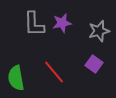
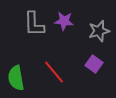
purple star: moved 2 px right, 2 px up; rotated 18 degrees clockwise
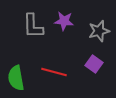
gray L-shape: moved 1 px left, 2 px down
red line: rotated 35 degrees counterclockwise
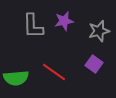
purple star: rotated 18 degrees counterclockwise
red line: rotated 20 degrees clockwise
green semicircle: rotated 85 degrees counterclockwise
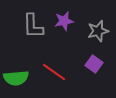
gray star: moved 1 px left
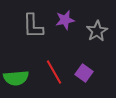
purple star: moved 1 px right, 1 px up
gray star: moved 1 px left; rotated 15 degrees counterclockwise
purple square: moved 10 px left, 9 px down
red line: rotated 25 degrees clockwise
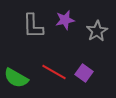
red line: rotated 30 degrees counterclockwise
green semicircle: rotated 35 degrees clockwise
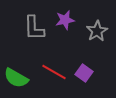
gray L-shape: moved 1 px right, 2 px down
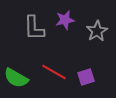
purple square: moved 2 px right, 4 px down; rotated 36 degrees clockwise
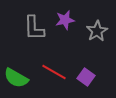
purple square: rotated 36 degrees counterclockwise
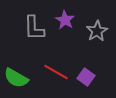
purple star: rotated 30 degrees counterclockwise
red line: moved 2 px right
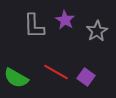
gray L-shape: moved 2 px up
